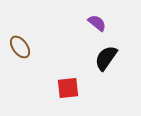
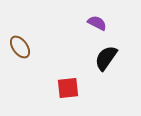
purple semicircle: rotated 12 degrees counterclockwise
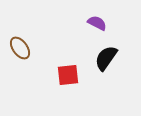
brown ellipse: moved 1 px down
red square: moved 13 px up
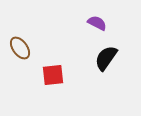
red square: moved 15 px left
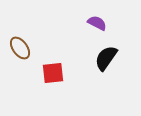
red square: moved 2 px up
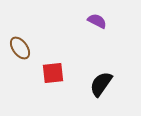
purple semicircle: moved 2 px up
black semicircle: moved 5 px left, 26 px down
